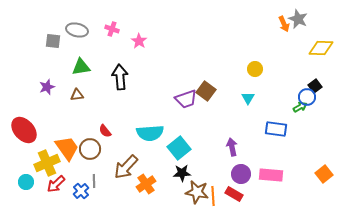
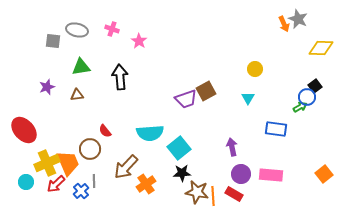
brown square: rotated 24 degrees clockwise
orange trapezoid: moved 1 px right, 15 px down; rotated 12 degrees clockwise
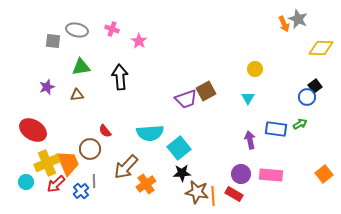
green arrow: moved 17 px down
red ellipse: moved 9 px right; rotated 16 degrees counterclockwise
purple arrow: moved 18 px right, 7 px up
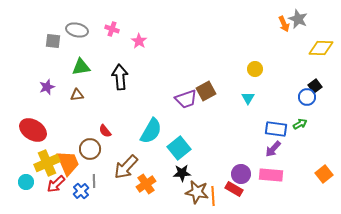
cyan semicircle: moved 1 px right, 2 px up; rotated 56 degrees counterclockwise
purple arrow: moved 23 px right, 9 px down; rotated 126 degrees counterclockwise
red rectangle: moved 5 px up
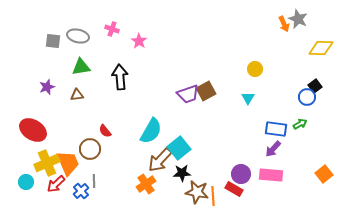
gray ellipse: moved 1 px right, 6 px down
purple trapezoid: moved 2 px right, 5 px up
brown arrow: moved 34 px right, 7 px up
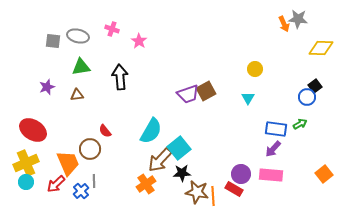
gray star: rotated 18 degrees counterclockwise
yellow cross: moved 21 px left
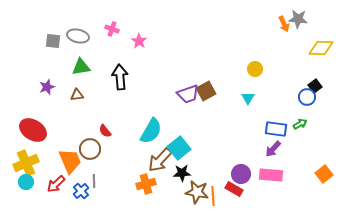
orange trapezoid: moved 2 px right, 2 px up
orange cross: rotated 18 degrees clockwise
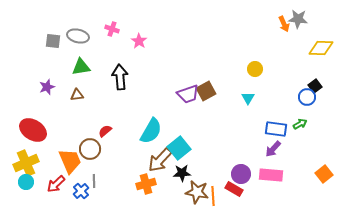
red semicircle: rotated 88 degrees clockwise
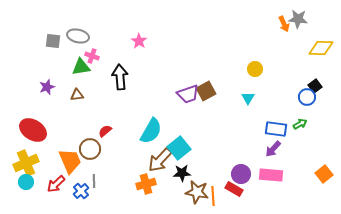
pink cross: moved 20 px left, 27 px down
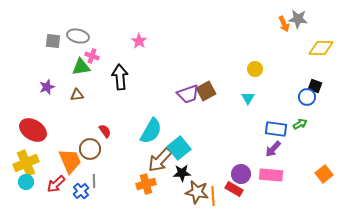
black square: rotated 32 degrees counterclockwise
red semicircle: rotated 96 degrees clockwise
